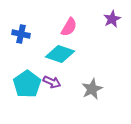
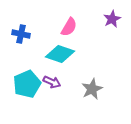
cyan pentagon: rotated 12 degrees clockwise
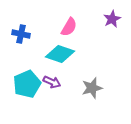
gray star: moved 1 px up; rotated 10 degrees clockwise
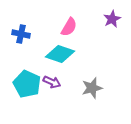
cyan pentagon: rotated 24 degrees counterclockwise
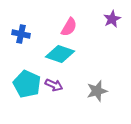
purple arrow: moved 2 px right, 3 px down
gray star: moved 5 px right, 3 px down
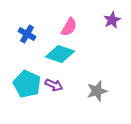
purple star: moved 1 px down
blue cross: moved 6 px right; rotated 18 degrees clockwise
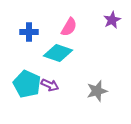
blue cross: moved 2 px right, 2 px up; rotated 30 degrees counterclockwise
cyan diamond: moved 2 px left, 1 px up
purple arrow: moved 4 px left
